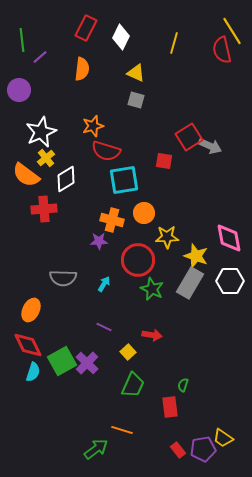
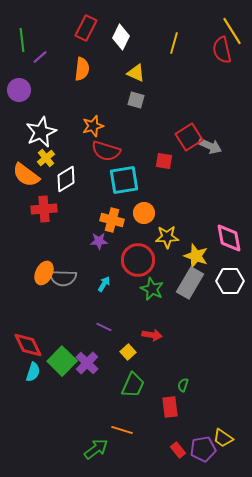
orange ellipse at (31, 310): moved 13 px right, 37 px up
green square at (62, 361): rotated 16 degrees counterclockwise
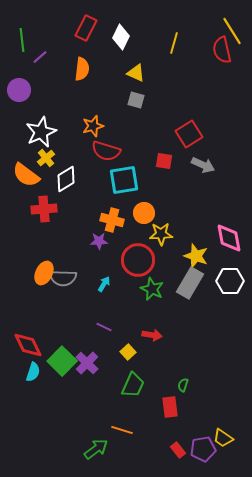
red square at (189, 137): moved 3 px up
gray arrow at (210, 146): moved 7 px left, 19 px down
yellow star at (167, 237): moved 6 px left, 3 px up
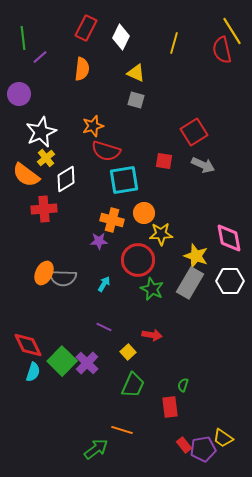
green line at (22, 40): moved 1 px right, 2 px up
purple circle at (19, 90): moved 4 px down
red square at (189, 134): moved 5 px right, 2 px up
red rectangle at (178, 450): moved 6 px right, 5 px up
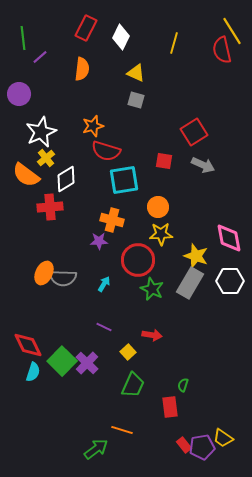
red cross at (44, 209): moved 6 px right, 2 px up
orange circle at (144, 213): moved 14 px right, 6 px up
purple pentagon at (203, 449): moved 1 px left, 2 px up
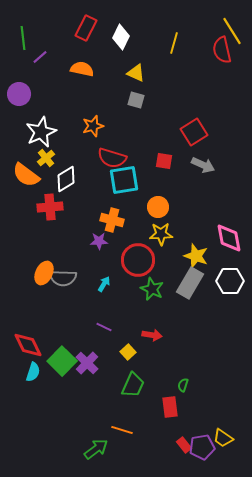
orange semicircle at (82, 69): rotated 85 degrees counterclockwise
red semicircle at (106, 151): moved 6 px right, 7 px down
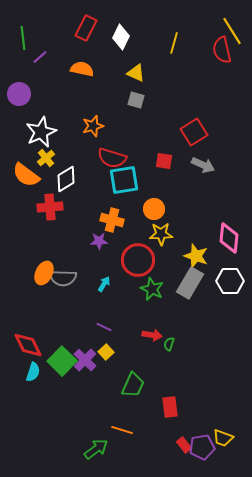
orange circle at (158, 207): moved 4 px left, 2 px down
pink diamond at (229, 238): rotated 16 degrees clockwise
yellow square at (128, 352): moved 22 px left
purple cross at (87, 363): moved 2 px left, 3 px up
green semicircle at (183, 385): moved 14 px left, 41 px up
yellow trapezoid at (223, 438): rotated 15 degrees counterclockwise
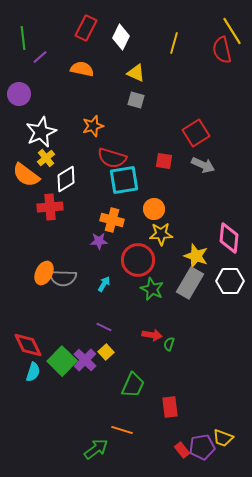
red square at (194, 132): moved 2 px right, 1 px down
red rectangle at (184, 445): moved 2 px left, 5 px down
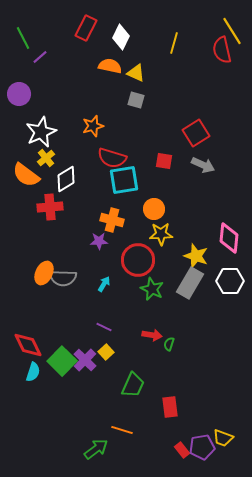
green line at (23, 38): rotated 20 degrees counterclockwise
orange semicircle at (82, 69): moved 28 px right, 3 px up
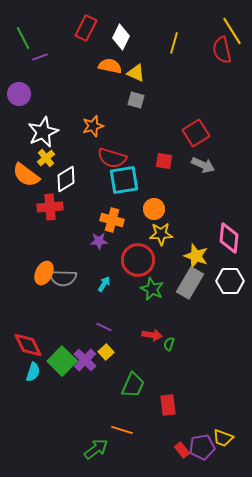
purple line at (40, 57): rotated 21 degrees clockwise
white star at (41, 132): moved 2 px right
red rectangle at (170, 407): moved 2 px left, 2 px up
